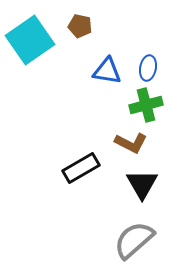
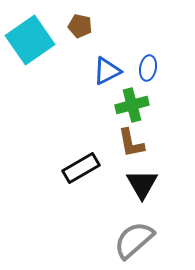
blue triangle: rotated 36 degrees counterclockwise
green cross: moved 14 px left
brown L-shape: rotated 52 degrees clockwise
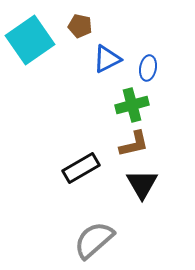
blue triangle: moved 12 px up
brown L-shape: moved 3 px right, 1 px down; rotated 92 degrees counterclockwise
gray semicircle: moved 40 px left
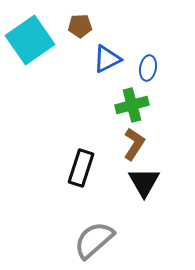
brown pentagon: rotated 15 degrees counterclockwise
brown L-shape: rotated 44 degrees counterclockwise
black rectangle: rotated 42 degrees counterclockwise
black triangle: moved 2 px right, 2 px up
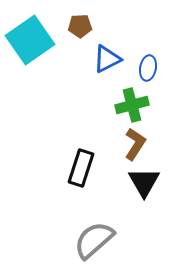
brown L-shape: moved 1 px right
